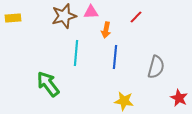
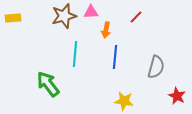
cyan line: moved 1 px left, 1 px down
red star: moved 2 px left, 2 px up
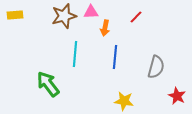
yellow rectangle: moved 2 px right, 3 px up
orange arrow: moved 1 px left, 2 px up
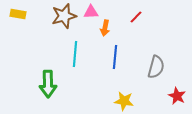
yellow rectangle: moved 3 px right, 1 px up; rotated 14 degrees clockwise
green arrow: rotated 144 degrees counterclockwise
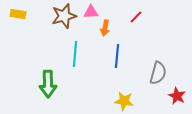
blue line: moved 2 px right, 1 px up
gray semicircle: moved 2 px right, 6 px down
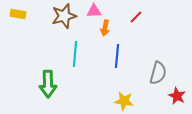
pink triangle: moved 3 px right, 1 px up
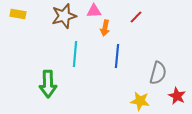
yellow star: moved 16 px right
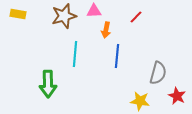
orange arrow: moved 1 px right, 2 px down
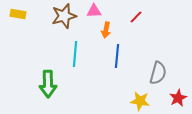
red star: moved 1 px right, 2 px down; rotated 18 degrees clockwise
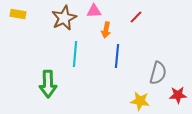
brown star: moved 2 px down; rotated 10 degrees counterclockwise
red star: moved 3 px up; rotated 24 degrees clockwise
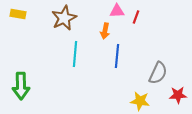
pink triangle: moved 23 px right
red line: rotated 24 degrees counterclockwise
orange arrow: moved 1 px left, 1 px down
gray semicircle: rotated 10 degrees clockwise
green arrow: moved 27 px left, 2 px down
